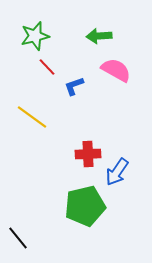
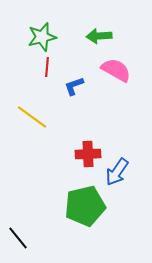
green star: moved 7 px right, 1 px down
red line: rotated 48 degrees clockwise
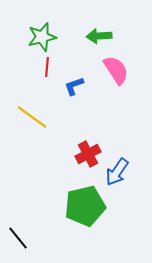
pink semicircle: rotated 28 degrees clockwise
red cross: rotated 25 degrees counterclockwise
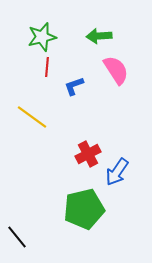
green pentagon: moved 1 px left, 3 px down
black line: moved 1 px left, 1 px up
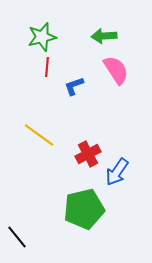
green arrow: moved 5 px right
yellow line: moved 7 px right, 18 px down
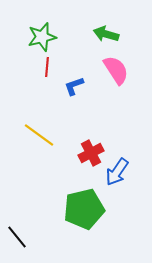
green arrow: moved 2 px right, 2 px up; rotated 20 degrees clockwise
red cross: moved 3 px right, 1 px up
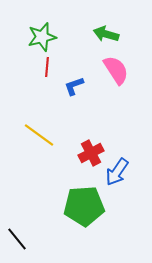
green pentagon: moved 3 px up; rotated 9 degrees clockwise
black line: moved 2 px down
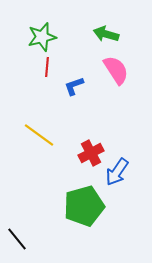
green pentagon: rotated 12 degrees counterclockwise
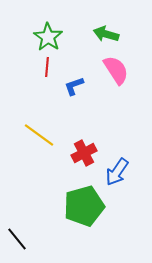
green star: moved 6 px right; rotated 24 degrees counterclockwise
red cross: moved 7 px left
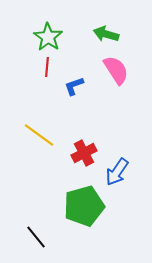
black line: moved 19 px right, 2 px up
